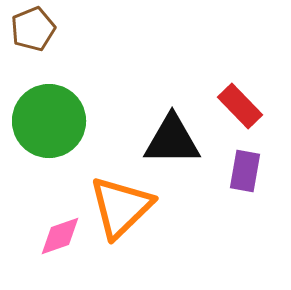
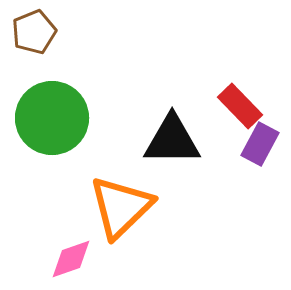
brown pentagon: moved 1 px right, 3 px down
green circle: moved 3 px right, 3 px up
purple rectangle: moved 15 px right, 27 px up; rotated 18 degrees clockwise
pink diamond: moved 11 px right, 23 px down
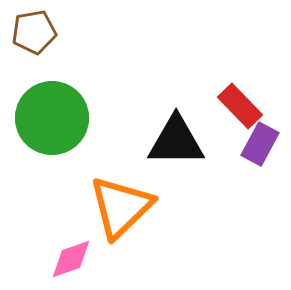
brown pentagon: rotated 12 degrees clockwise
black triangle: moved 4 px right, 1 px down
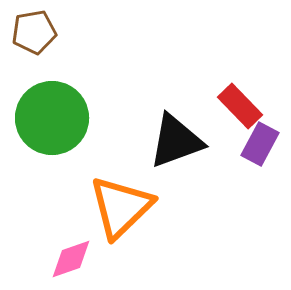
black triangle: rotated 20 degrees counterclockwise
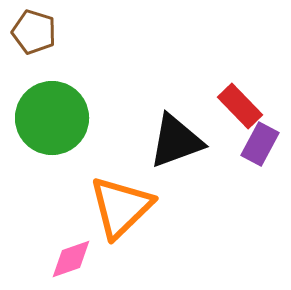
brown pentagon: rotated 27 degrees clockwise
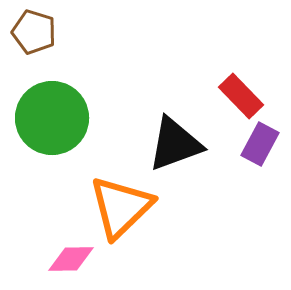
red rectangle: moved 1 px right, 10 px up
black triangle: moved 1 px left, 3 px down
pink diamond: rotated 18 degrees clockwise
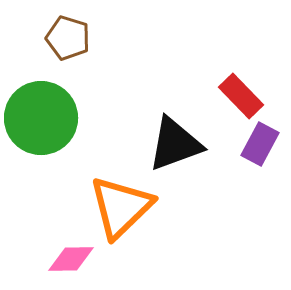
brown pentagon: moved 34 px right, 6 px down
green circle: moved 11 px left
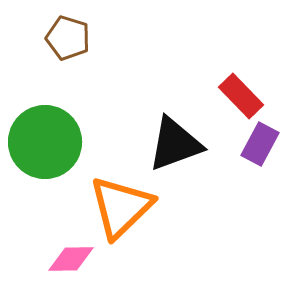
green circle: moved 4 px right, 24 px down
